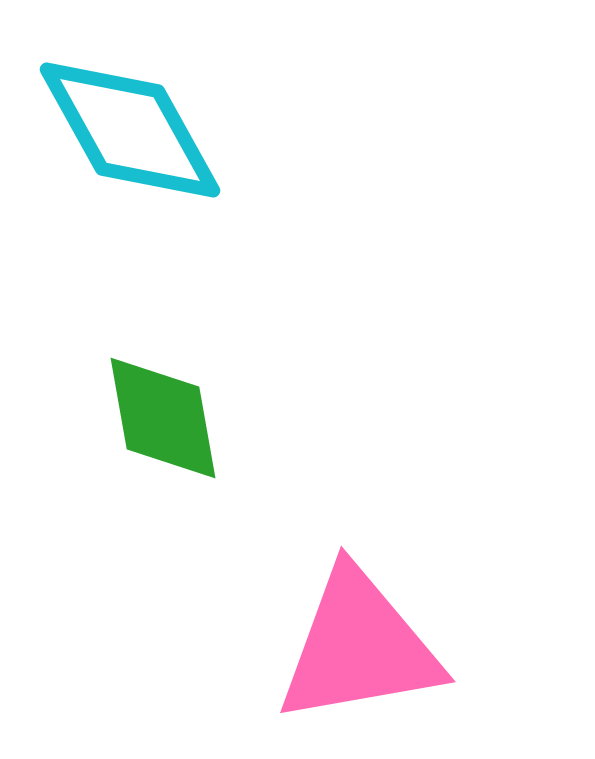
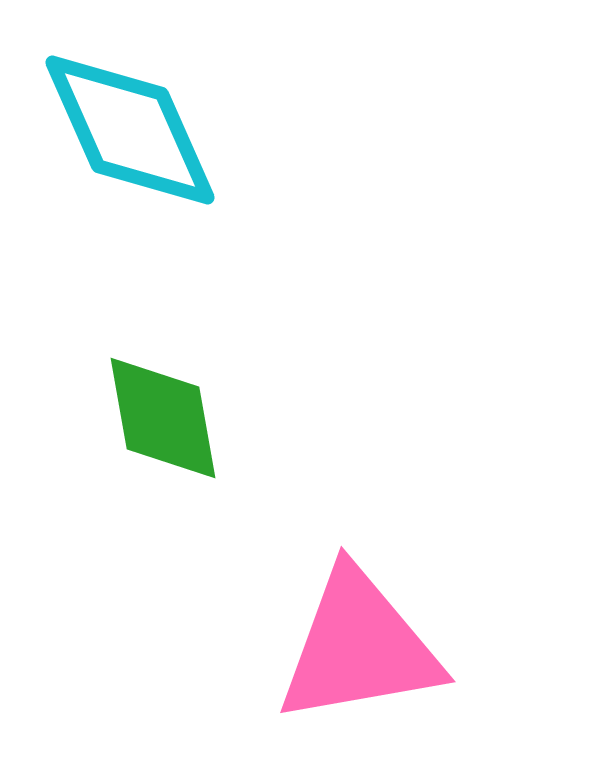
cyan diamond: rotated 5 degrees clockwise
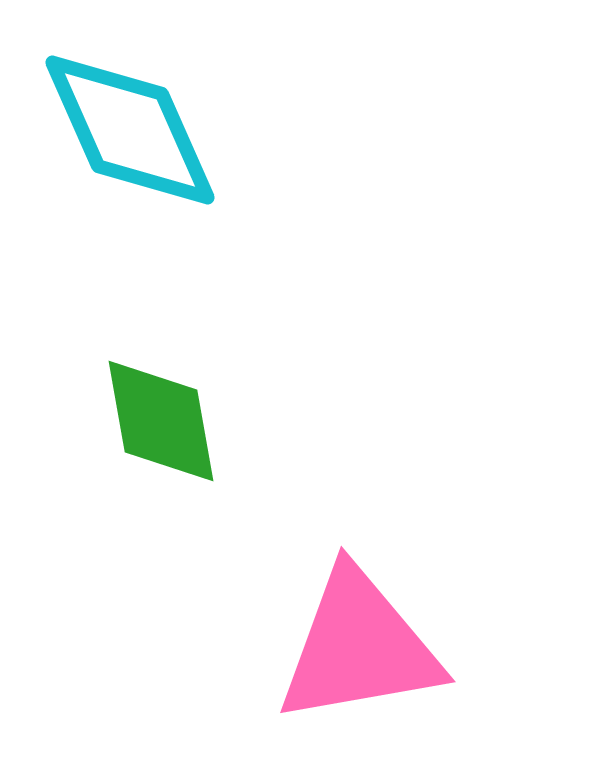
green diamond: moved 2 px left, 3 px down
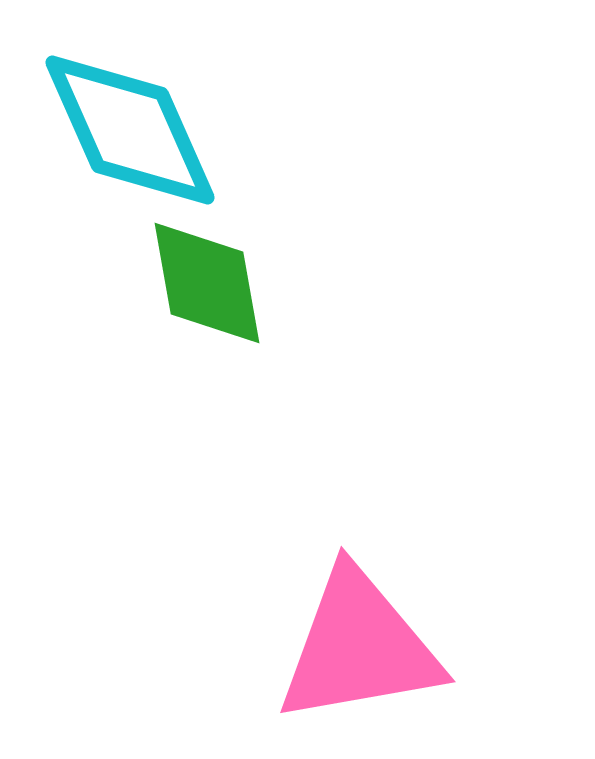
green diamond: moved 46 px right, 138 px up
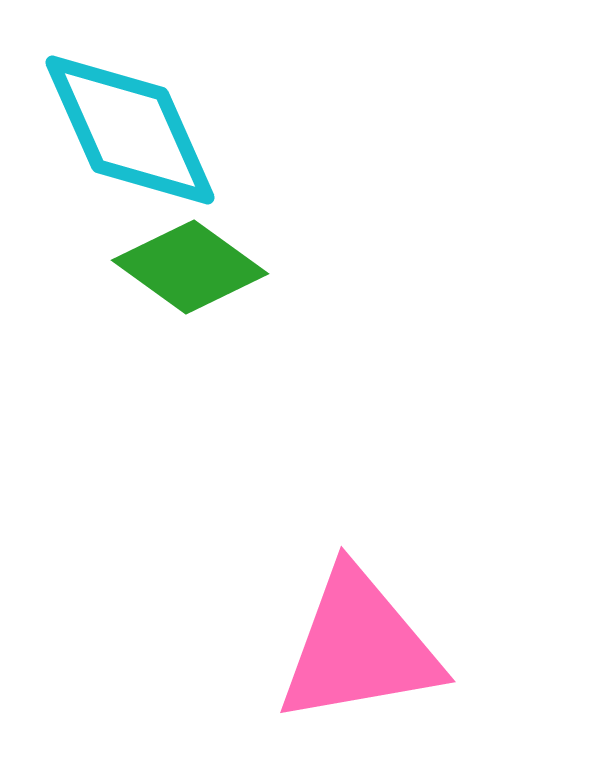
green diamond: moved 17 px left, 16 px up; rotated 44 degrees counterclockwise
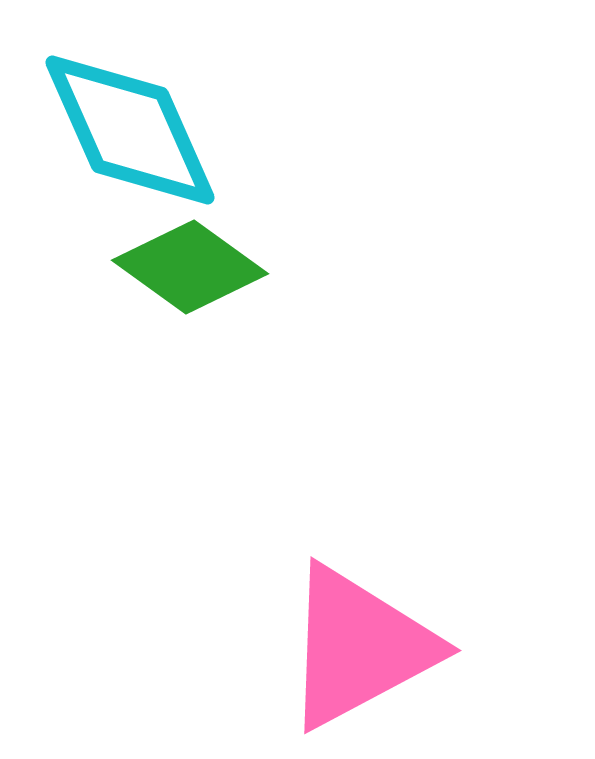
pink triangle: rotated 18 degrees counterclockwise
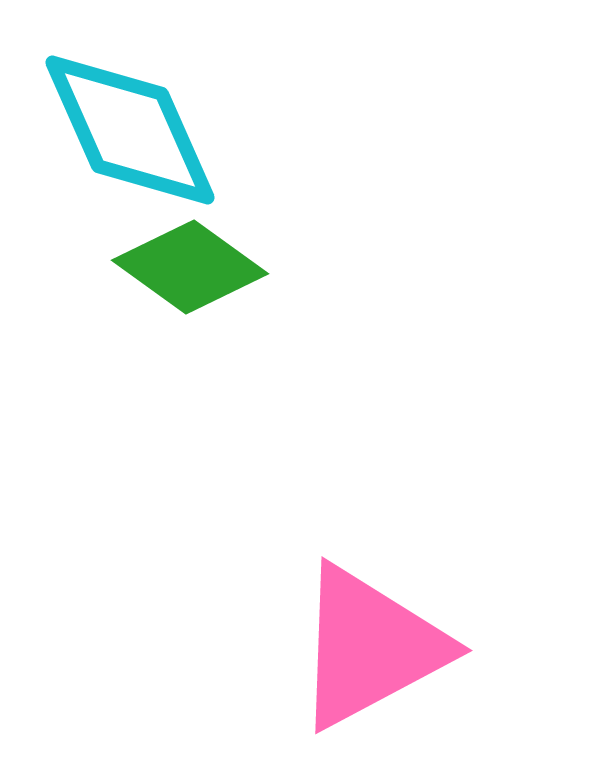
pink triangle: moved 11 px right
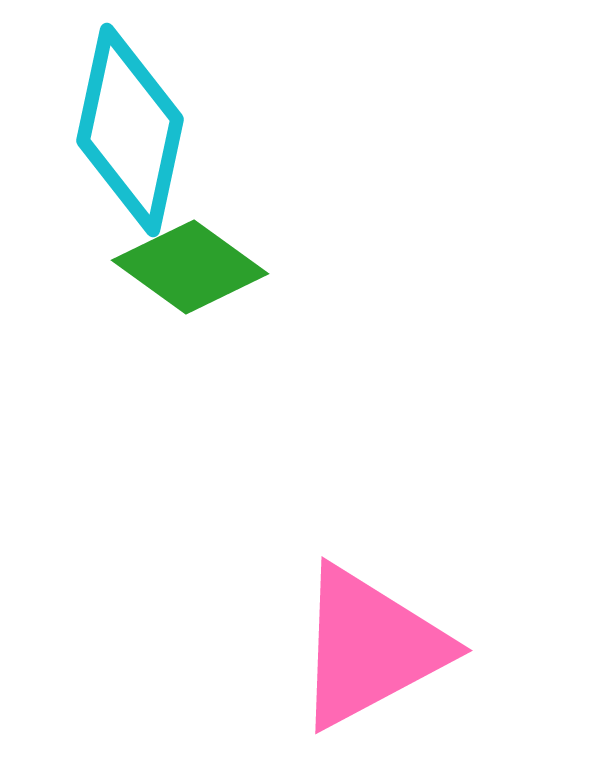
cyan diamond: rotated 36 degrees clockwise
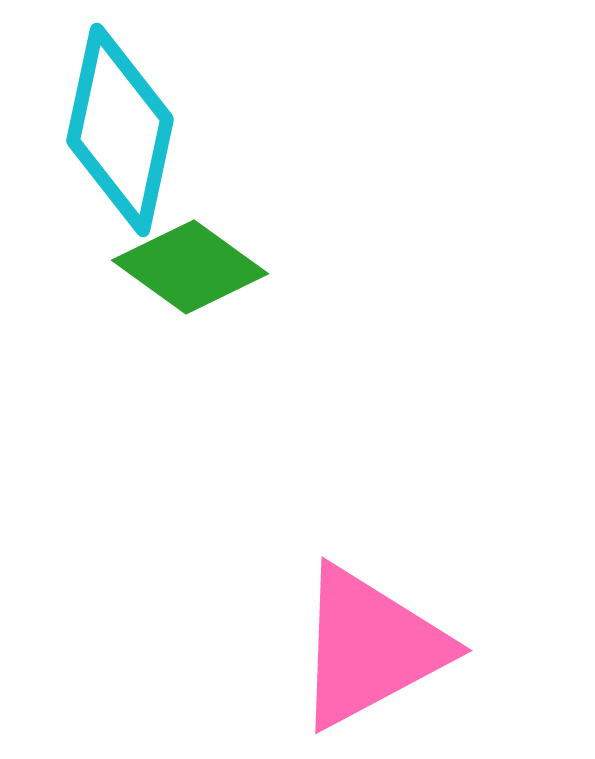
cyan diamond: moved 10 px left
